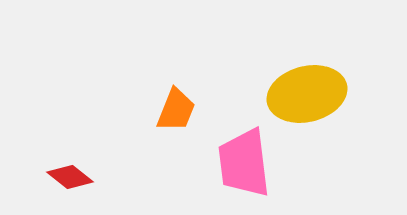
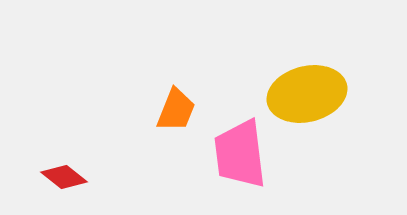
pink trapezoid: moved 4 px left, 9 px up
red diamond: moved 6 px left
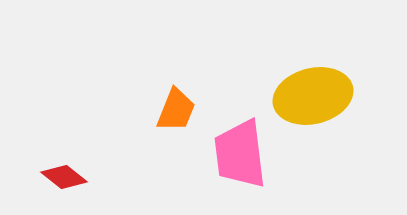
yellow ellipse: moved 6 px right, 2 px down
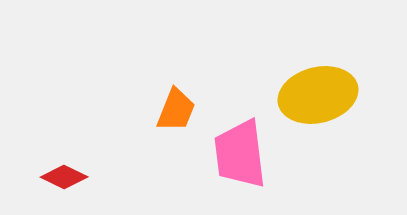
yellow ellipse: moved 5 px right, 1 px up
red diamond: rotated 12 degrees counterclockwise
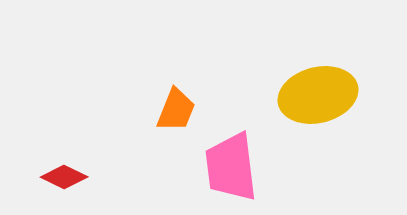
pink trapezoid: moved 9 px left, 13 px down
